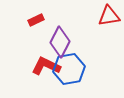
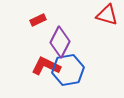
red triangle: moved 2 px left, 1 px up; rotated 25 degrees clockwise
red rectangle: moved 2 px right
blue hexagon: moved 1 px left, 1 px down
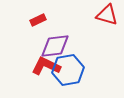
purple diamond: moved 5 px left, 4 px down; rotated 56 degrees clockwise
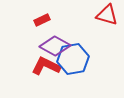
red rectangle: moved 4 px right
purple diamond: rotated 36 degrees clockwise
blue hexagon: moved 5 px right, 11 px up
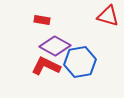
red triangle: moved 1 px right, 1 px down
red rectangle: rotated 35 degrees clockwise
blue hexagon: moved 7 px right, 3 px down
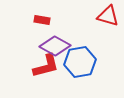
red L-shape: rotated 140 degrees clockwise
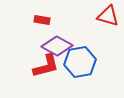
purple diamond: moved 2 px right
